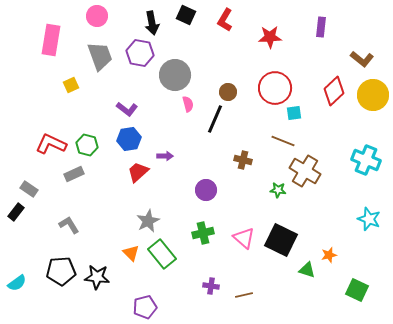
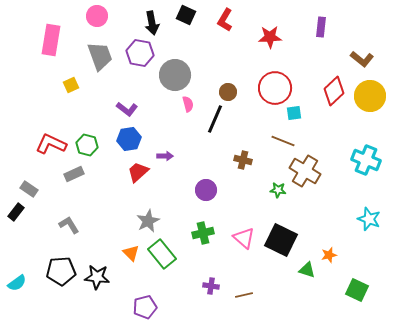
yellow circle at (373, 95): moved 3 px left, 1 px down
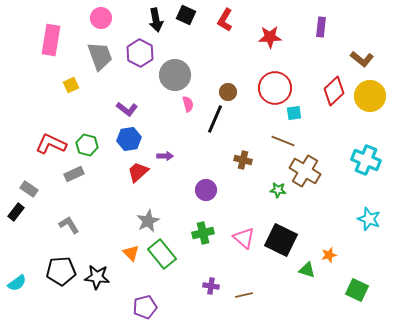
pink circle at (97, 16): moved 4 px right, 2 px down
black arrow at (152, 23): moved 4 px right, 3 px up
purple hexagon at (140, 53): rotated 16 degrees clockwise
